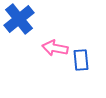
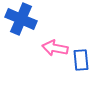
blue cross: moved 2 px right; rotated 28 degrees counterclockwise
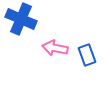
blue rectangle: moved 6 px right, 5 px up; rotated 15 degrees counterclockwise
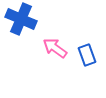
pink arrow: rotated 25 degrees clockwise
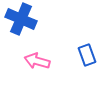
pink arrow: moved 18 px left, 13 px down; rotated 20 degrees counterclockwise
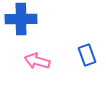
blue cross: rotated 24 degrees counterclockwise
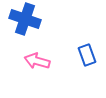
blue cross: moved 4 px right; rotated 20 degrees clockwise
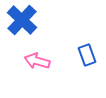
blue cross: moved 3 px left, 1 px down; rotated 24 degrees clockwise
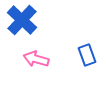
pink arrow: moved 1 px left, 2 px up
